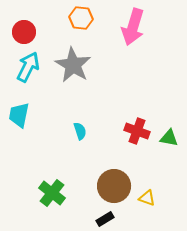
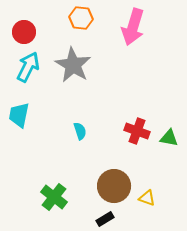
green cross: moved 2 px right, 4 px down
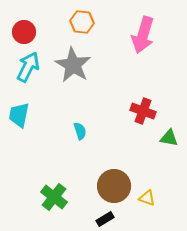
orange hexagon: moved 1 px right, 4 px down
pink arrow: moved 10 px right, 8 px down
red cross: moved 6 px right, 20 px up
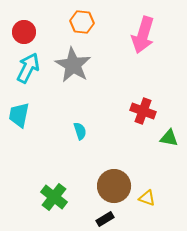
cyan arrow: moved 1 px down
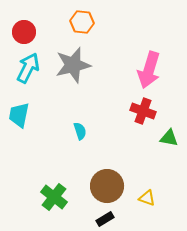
pink arrow: moved 6 px right, 35 px down
gray star: rotated 27 degrees clockwise
brown circle: moved 7 px left
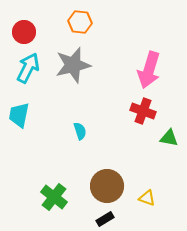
orange hexagon: moved 2 px left
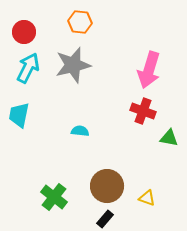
cyan semicircle: rotated 66 degrees counterclockwise
black rectangle: rotated 18 degrees counterclockwise
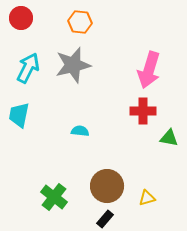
red circle: moved 3 px left, 14 px up
red cross: rotated 20 degrees counterclockwise
yellow triangle: rotated 36 degrees counterclockwise
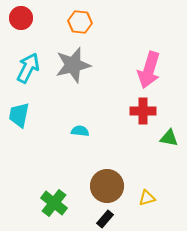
green cross: moved 6 px down
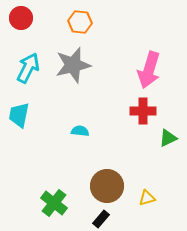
green triangle: moved 1 px left; rotated 36 degrees counterclockwise
black rectangle: moved 4 px left
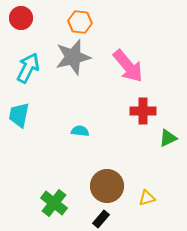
gray star: moved 8 px up
pink arrow: moved 21 px left, 4 px up; rotated 57 degrees counterclockwise
